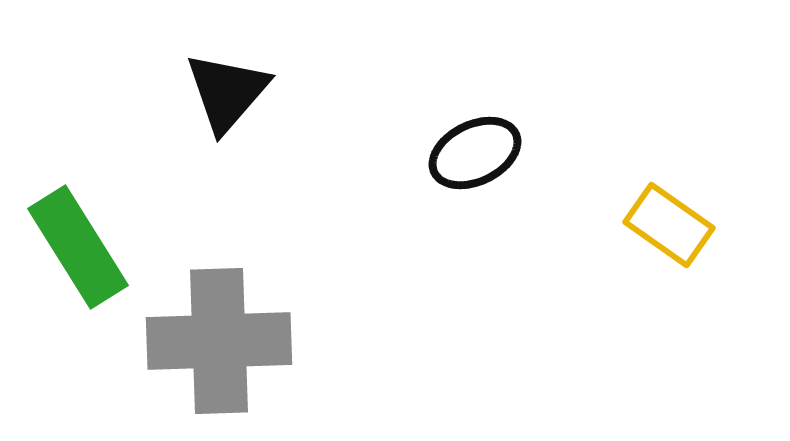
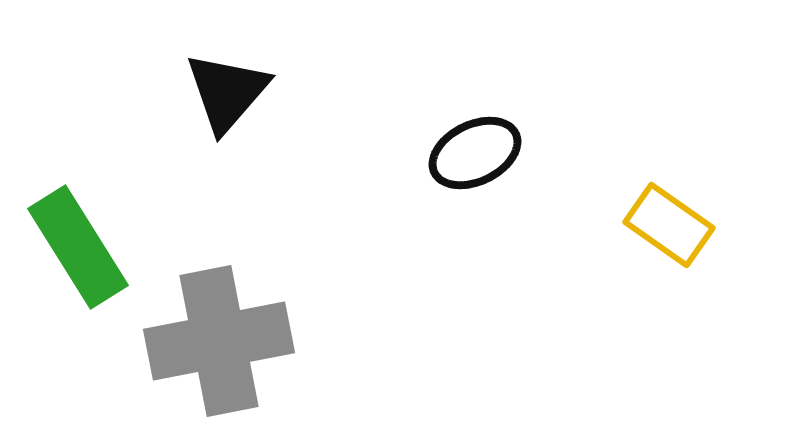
gray cross: rotated 9 degrees counterclockwise
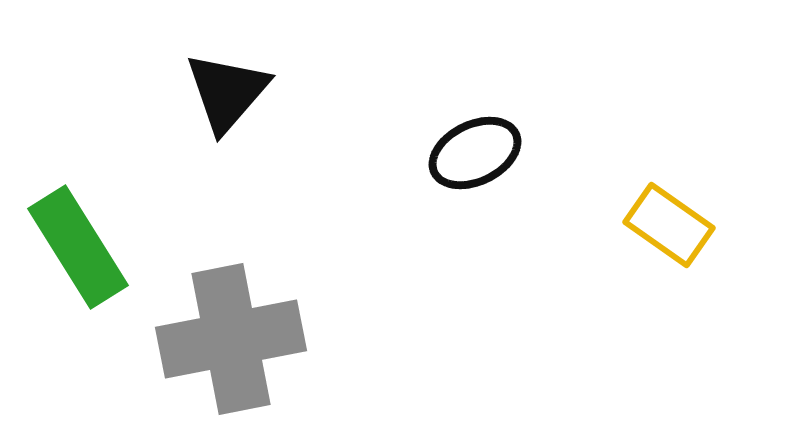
gray cross: moved 12 px right, 2 px up
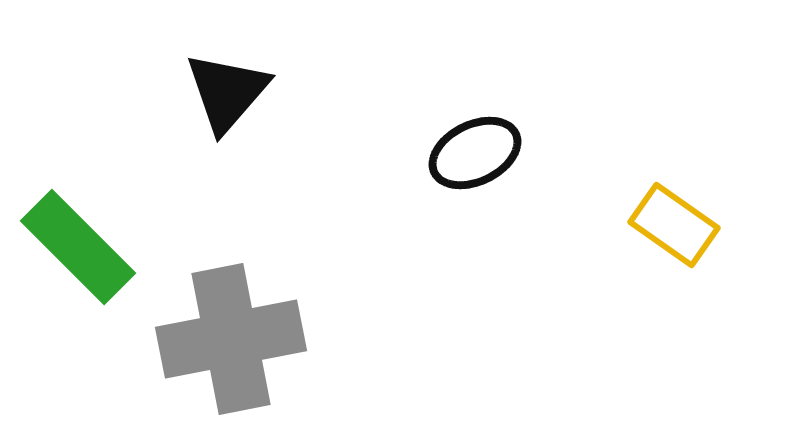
yellow rectangle: moved 5 px right
green rectangle: rotated 13 degrees counterclockwise
